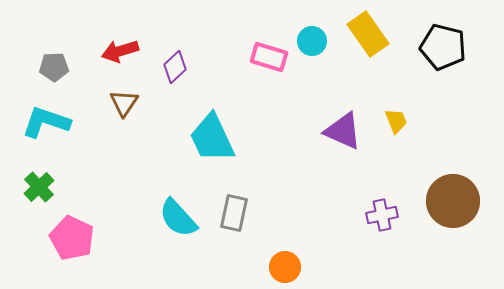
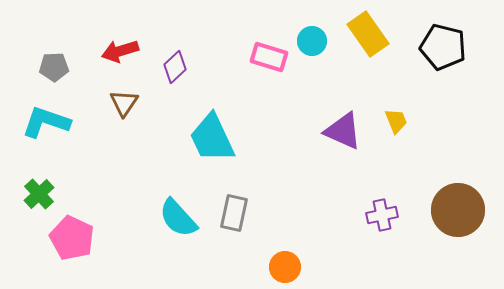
green cross: moved 7 px down
brown circle: moved 5 px right, 9 px down
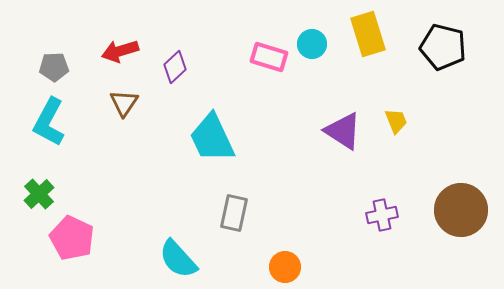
yellow rectangle: rotated 18 degrees clockwise
cyan circle: moved 3 px down
cyan L-shape: moved 3 px right; rotated 81 degrees counterclockwise
purple triangle: rotated 9 degrees clockwise
brown circle: moved 3 px right
cyan semicircle: moved 41 px down
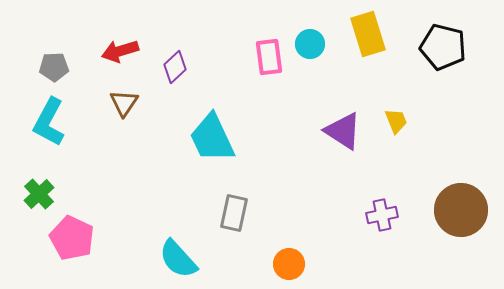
cyan circle: moved 2 px left
pink rectangle: rotated 66 degrees clockwise
orange circle: moved 4 px right, 3 px up
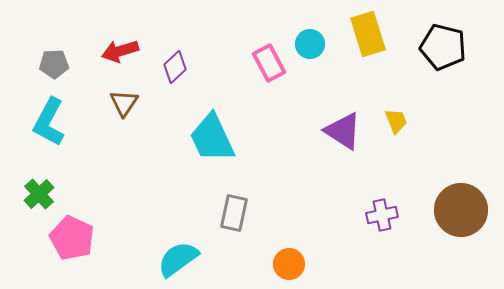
pink rectangle: moved 6 px down; rotated 21 degrees counterclockwise
gray pentagon: moved 3 px up
cyan semicircle: rotated 96 degrees clockwise
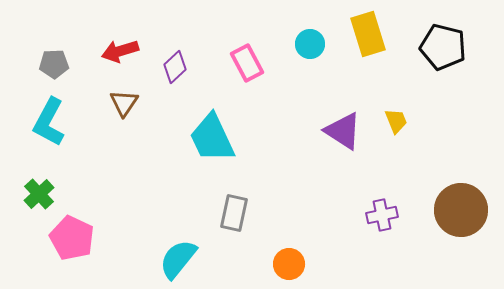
pink rectangle: moved 22 px left
cyan semicircle: rotated 15 degrees counterclockwise
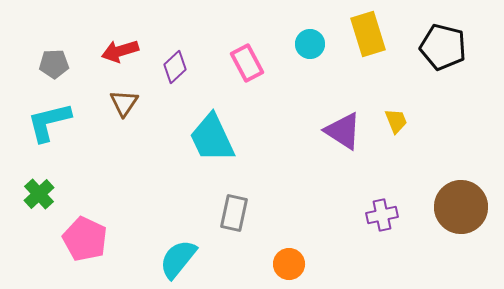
cyan L-shape: rotated 48 degrees clockwise
brown circle: moved 3 px up
pink pentagon: moved 13 px right, 1 px down
